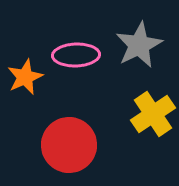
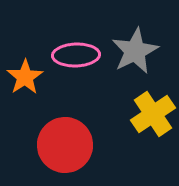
gray star: moved 4 px left, 6 px down
orange star: rotated 9 degrees counterclockwise
red circle: moved 4 px left
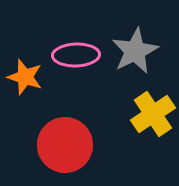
orange star: rotated 21 degrees counterclockwise
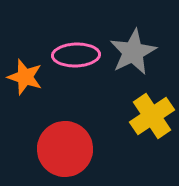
gray star: moved 2 px left, 1 px down
yellow cross: moved 1 px left, 2 px down
red circle: moved 4 px down
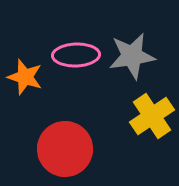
gray star: moved 1 px left, 4 px down; rotated 18 degrees clockwise
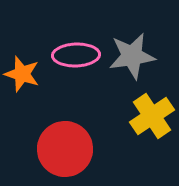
orange star: moved 3 px left, 3 px up
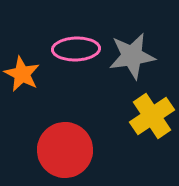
pink ellipse: moved 6 px up
orange star: rotated 9 degrees clockwise
red circle: moved 1 px down
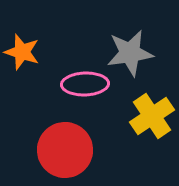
pink ellipse: moved 9 px right, 35 px down
gray star: moved 2 px left, 3 px up
orange star: moved 22 px up; rotated 9 degrees counterclockwise
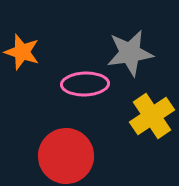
red circle: moved 1 px right, 6 px down
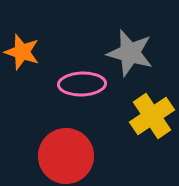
gray star: rotated 24 degrees clockwise
pink ellipse: moved 3 px left
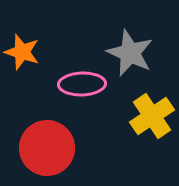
gray star: rotated 9 degrees clockwise
red circle: moved 19 px left, 8 px up
